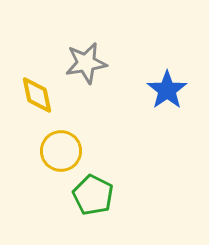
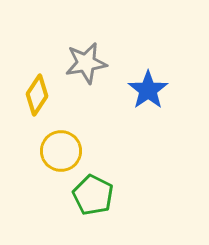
blue star: moved 19 px left
yellow diamond: rotated 45 degrees clockwise
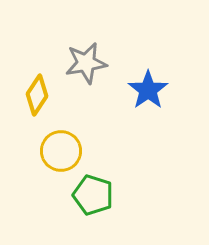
green pentagon: rotated 9 degrees counterclockwise
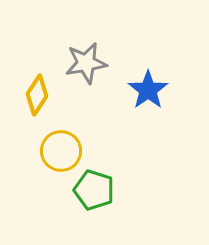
green pentagon: moved 1 px right, 5 px up
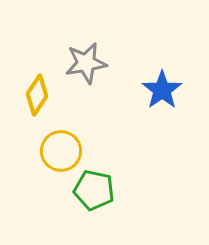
blue star: moved 14 px right
green pentagon: rotated 6 degrees counterclockwise
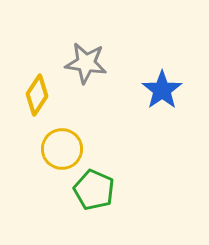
gray star: rotated 18 degrees clockwise
yellow circle: moved 1 px right, 2 px up
green pentagon: rotated 12 degrees clockwise
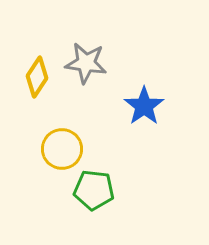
blue star: moved 18 px left, 16 px down
yellow diamond: moved 18 px up
green pentagon: rotated 18 degrees counterclockwise
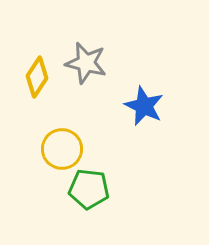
gray star: rotated 6 degrees clockwise
blue star: rotated 12 degrees counterclockwise
green pentagon: moved 5 px left, 1 px up
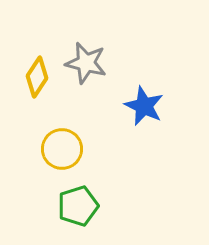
green pentagon: moved 11 px left, 17 px down; rotated 24 degrees counterclockwise
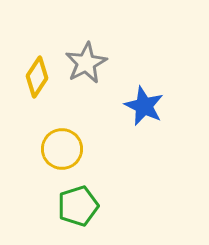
gray star: rotated 30 degrees clockwise
